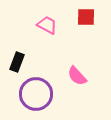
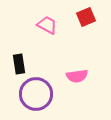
red square: rotated 24 degrees counterclockwise
black rectangle: moved 2 px right, 2 px down; rotated 30 degrees counterclockwise
pink semicircle: rotated 55 degrees counterclockwise
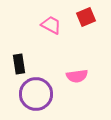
pink trapezoid: moved 4 px right
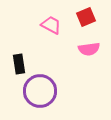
pink semicircle: moved 12 px right, 27 px up
purple circle: moved 4 px right, 3 px up
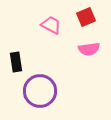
black rectangle: moved 3 px left, 2 px up
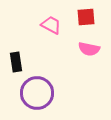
red square: rotated 18 degrees clockwise
pink semicircle: rotated 20 degrees clockwise
purple circle: moved 3 px left, 2 px down
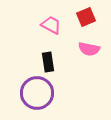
red square: rotated 18 degrees counterclockwise
black rectangle: moved 32 px right
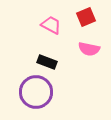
black rectangle: moved 1 px left; rotated 60 degrees counterclockwise
purple circle: moved 1 px left, 1 px up
